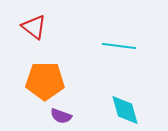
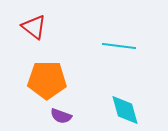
orange pentagon: moved 2 px right, 1 px up
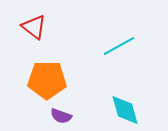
cyan line: rotated 36 degrees counterclockwise
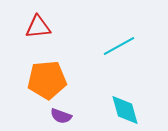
red triangle: moved 4 px right; rotated 44 degrees counterclockwise
orange pentagon: rotated 6 degrees counterclockwise
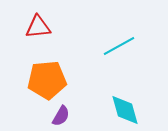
purple semicircle: rotated 80 degrees counterclockwise
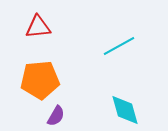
orange pentagon: moved 7 px left
purple semicircle: moved 5 px left
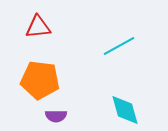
orange pentagon: rotated 12 degrees clockwise
purple semicircle: rotated 60 degrees clockwise
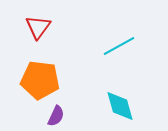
red triangle: rotated 48 degrees counterclockwise
cyan diamond: moved 5 px left, 4 px up
purple semicircle: rotated 65 degrees counterclockwise
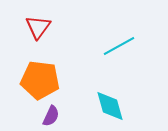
cyan diamond: moved 10 px left
purple semicircle: moved 5 px left
